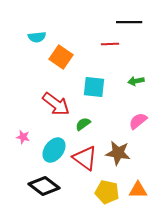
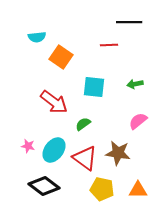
red line: moved 1 px left, 1 px down
green arrow: moved 1 px left, 3 px down
red arrow: moved 2 px left, 2 px up
pink star: moved 5 px right, 9 px down
yellow pentagon: moved 5 px left, 3 px up
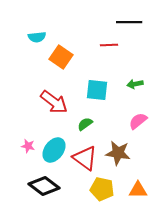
cyan square: moved 3 px right, 3 px down
green semicircle: moved 2 px right
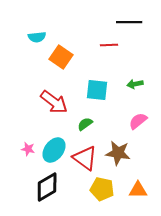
pink star: moved 3 px down
black diamond: moved 3 px right, 1 px down; rotated 68 degrees counterclockwise
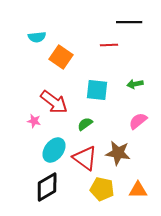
pink star: moved 6 px right, 28 px up
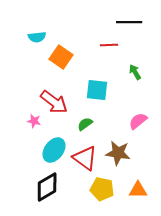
green arrow: moved 12 px up; rotated 70 degrees clockwise
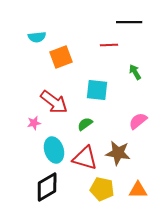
orange square: rotated 35 degrees clockwise
pink star: moved 2 px down; rotated 24 degrees counterclockwise
cyan ellipse: rotated 55 degrees counterclockwise
red triangle: rotated 20 degrees counterclockwise
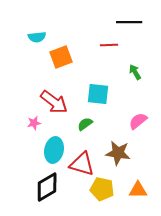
cyan square: moved 1 px right, 4 px down
cyan ellipse: rotated 30 degrees clockwise
red triangle: moved 3 px left, 6 px down
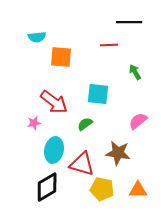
orange square: rotated 25 degrees clockwise
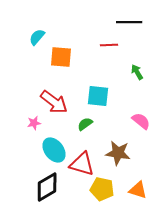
cyan semicircle: rotated 138 degrees clockwise
green arrow: moved 2 px right
cyan square: moved 2 px down
pink semicircle: moved 3 px right; rotated 78 degrees clockwise
cyan ellipse: rotated 50 degrees counterclockwise
orange triangle: rotated 18 degrees clockwise
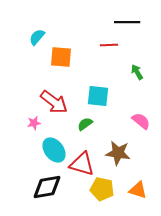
black line: moved 2 px left
black diamond: rotated 20 degrees clockwise
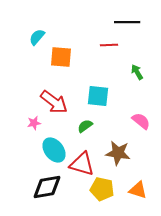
green semicircle: moved 2 px down
